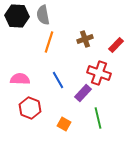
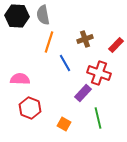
blue line: moved 7 px right, 17 px up
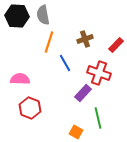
orange square: moved 12 px right, 8 px down
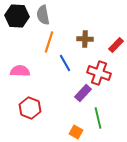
brown cross: rotated 21 degrees clockwise
pink semicircle: moved 8 px up
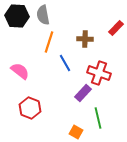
red rectangle: moved 17 px up
pink semicircle: rotated 36 degrees clockwise
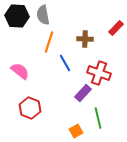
orange square: moved 1 px up; rotated 32 degrees clockwise
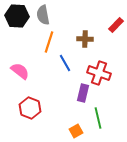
red rectangle: moved 3 px up
purple rectangle: rotated 30 degrees counterclockwise
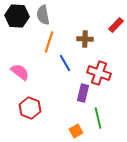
pink semicircle: moved 1 px down
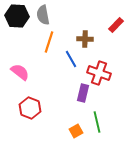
blue line: moved 6 px right, 4 px up
green line: moved 1 px left, 4 px down
